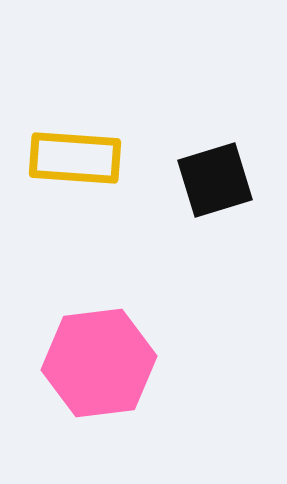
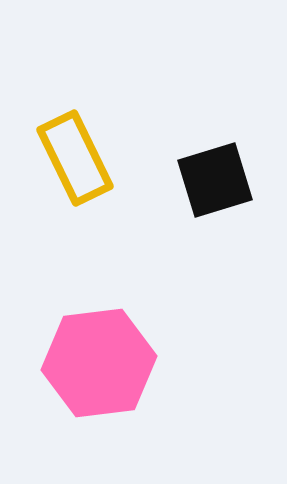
yellow rectangle: rotated 60 degrees clockwise
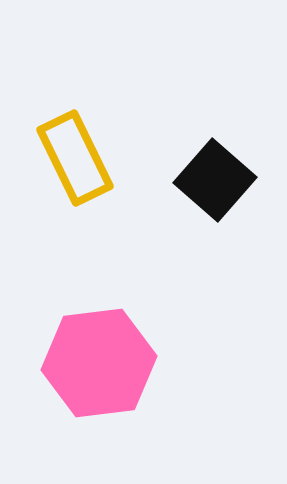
black square: rotated 32 degrees counterclockwise
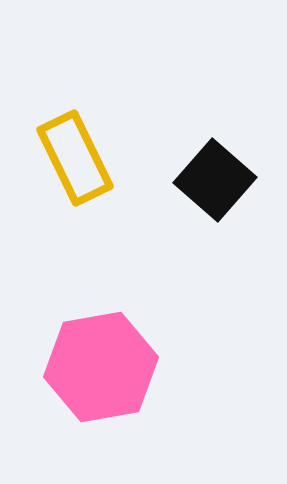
pink hexagon: moved 2 px right, 4 px down; rotated 3 degrees counterclockwise
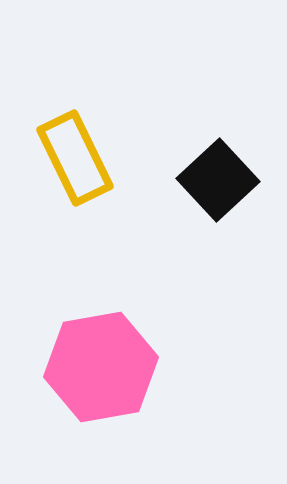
black square: moved 3 px right; rotated 6 degrees clockwise
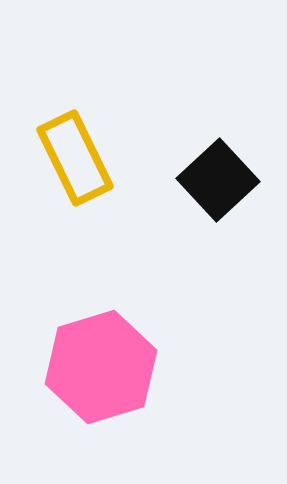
pink hexagon: rotated 7 degrees counterclockwise
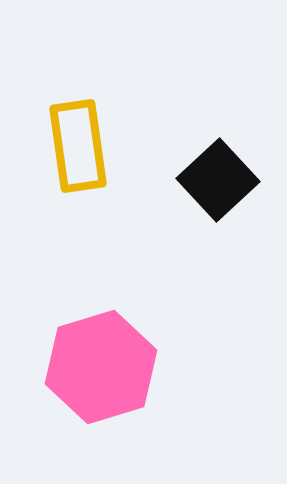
yellow rectangle: moved 3 px right, 12 px up; rotated 18 degrees clockwise
